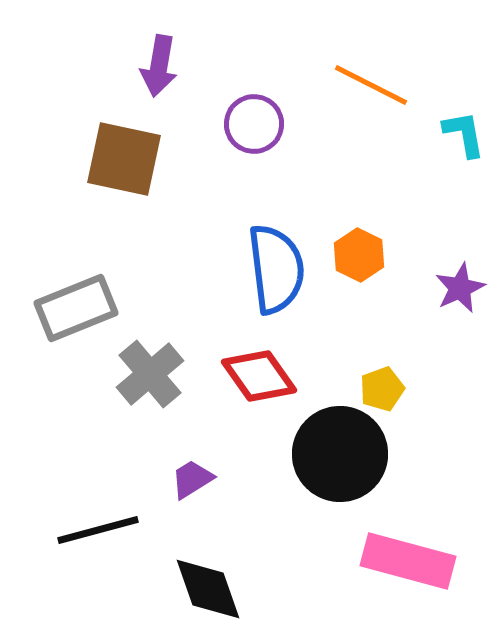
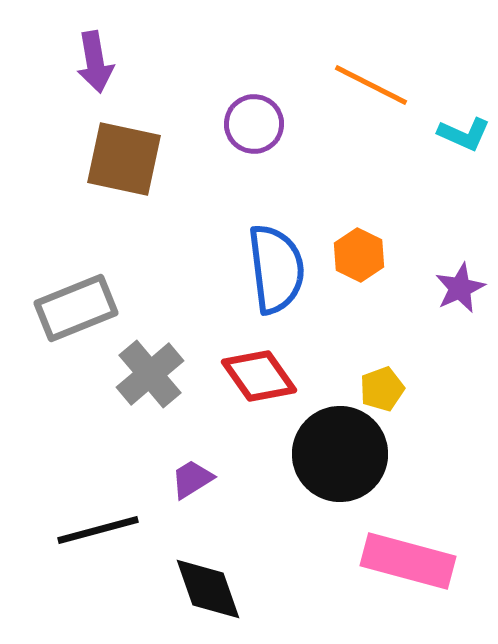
purple arrow: moved 64 px left, 4 px up; rotated 20 degrees counterclockwise
cyan L-shape: rotated 124 degrees clockwise
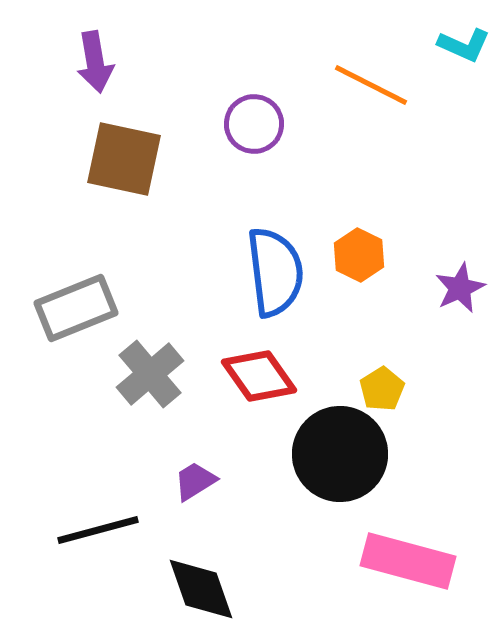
cyan L-shape: moved 89 px up
blue semicircle: moved 1 px left, 3 px down
yellow pentagon: rotated 12 degrees counterclockwise
purple trapezoid: moved 3 px right, 2 px down
black diamond: moved 7 px left
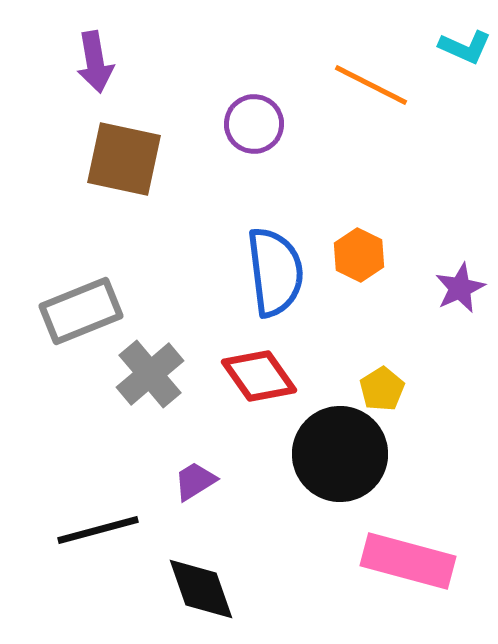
cyan L-shape: moved 1 px right, 2 px down
gray rectangle: moved 5 px right, 3 px down
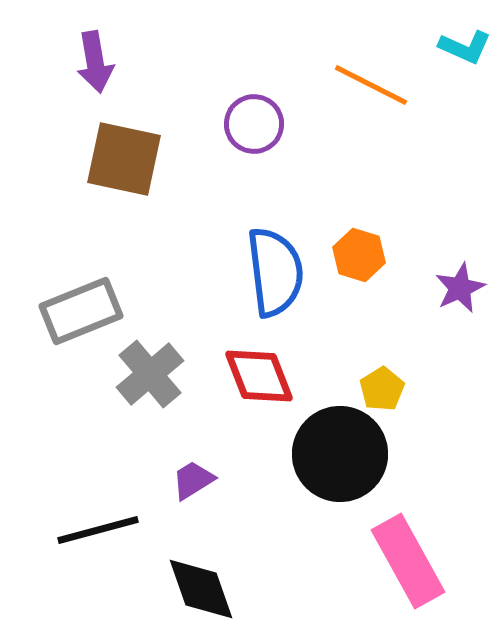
orange hexagon: rotated 9 degrees counterclockwise
red diamond: rotated 14 degrees clockwise
purple trapezoid: moved 2 px left, 1 px up
pink rectangle: rotated 46 degrees clockwise
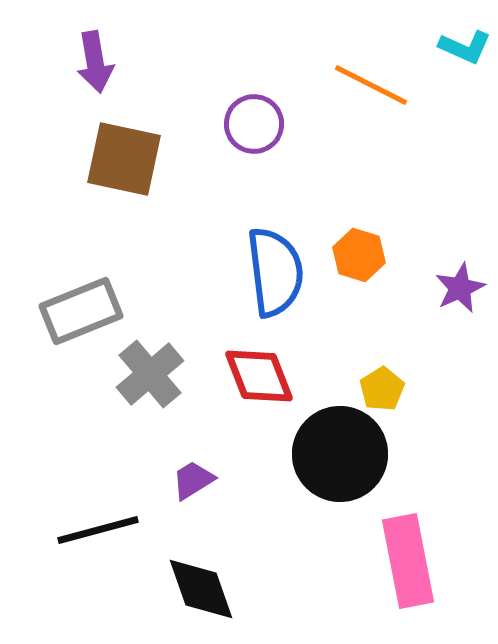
pink rectangle: rotated 18 degrees clockwise
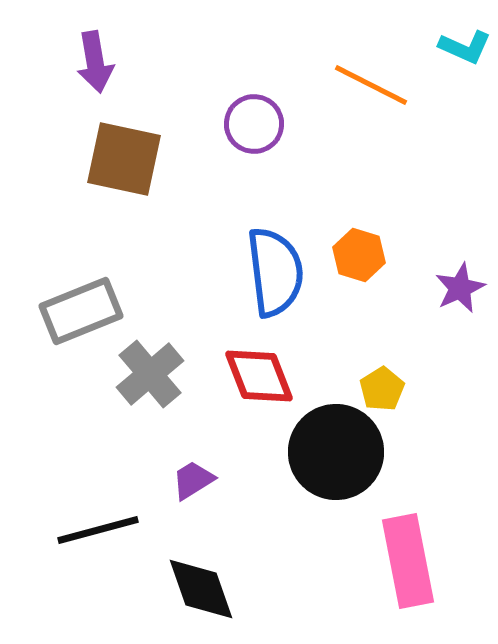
black circle: moved 4 px left, 2 px up
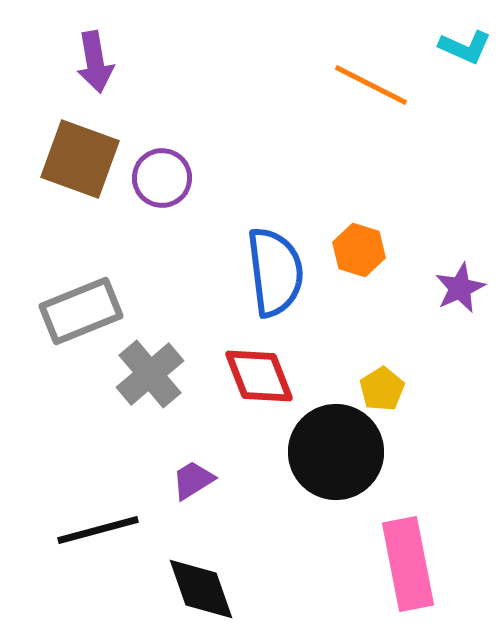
purple circle: moved 92 px left, 54 px down
brown square: moved 44 px left; rotated 8 degrees clockwise
orange hexagon: moved 5 px up
pink rectangle: moved 3 px down
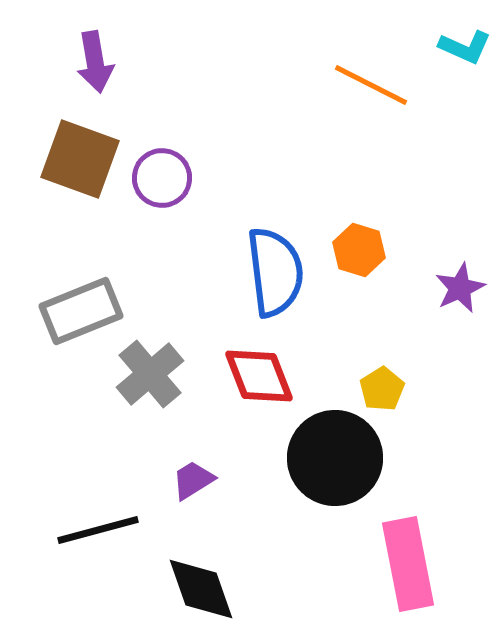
black circle: moved 1 px left, 6 px down
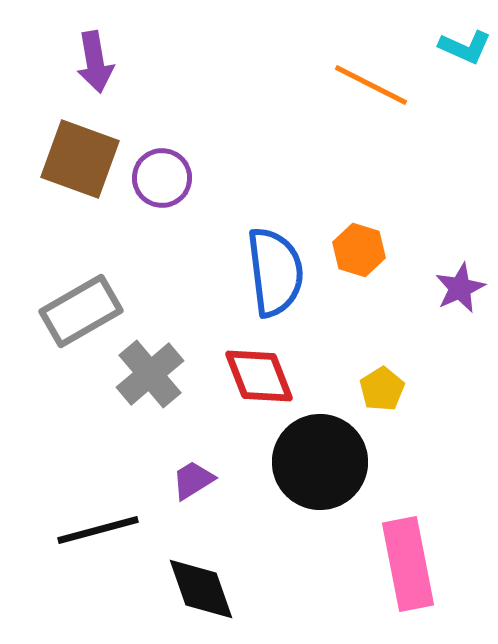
gray rectangle: rotated 8 degrees counterclockwise
black circle: moved 15 px left, 4 px down
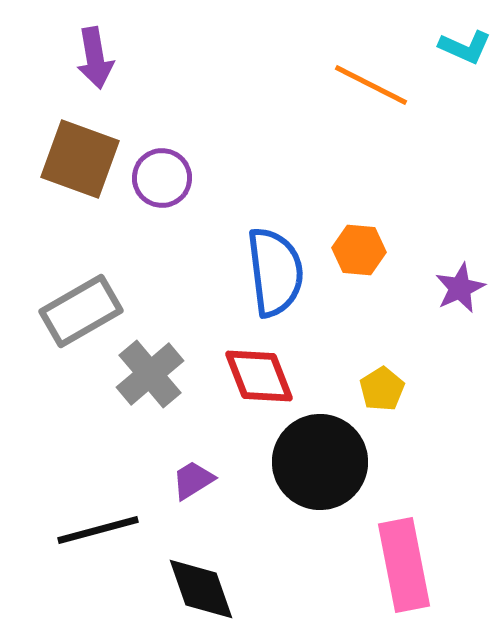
purple arrow: moved 4 px up
orange hexagon: rotated 12 degrees counterclockwise
pink rectangle: moved 4 px left, 1 px down
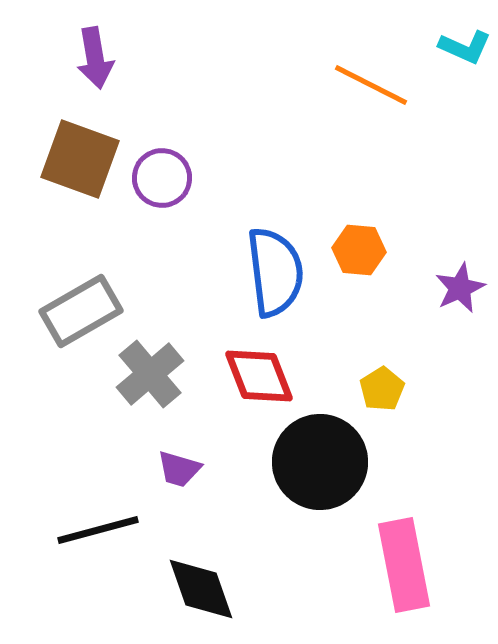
purple trapezoid: moved 14 px left, 11 px up; rotated 132 degrees counterclockwise
